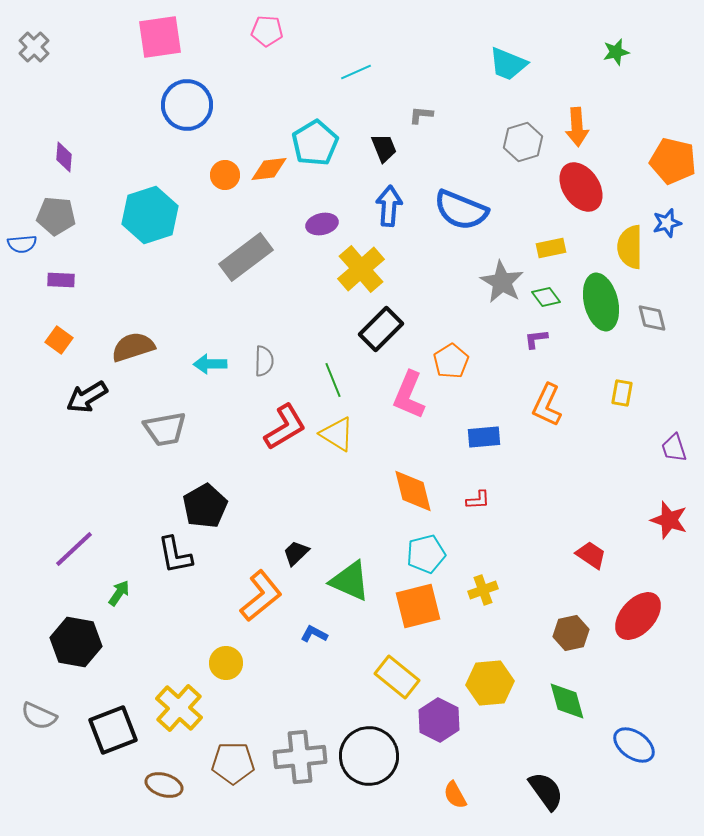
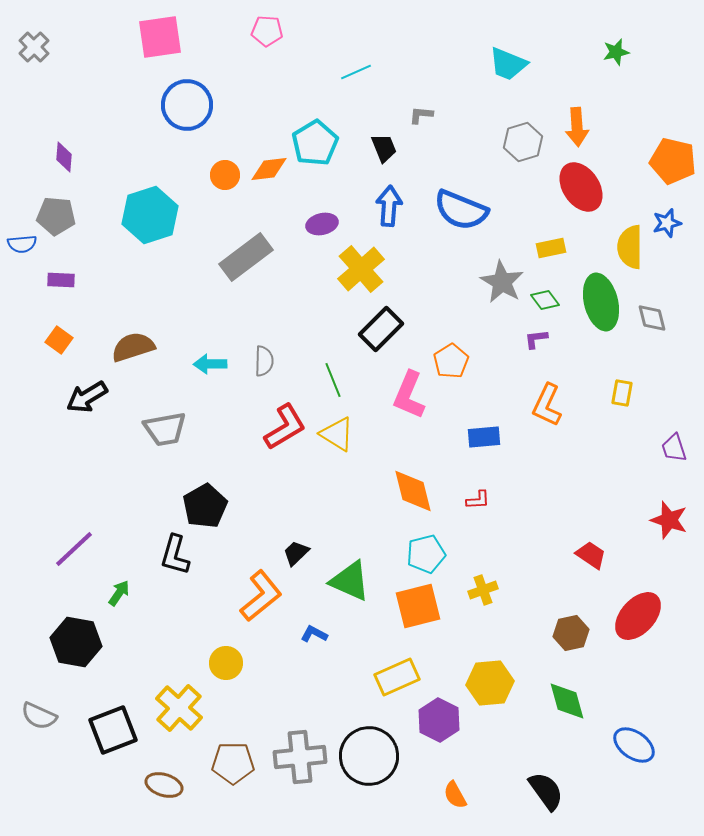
green diamond at (546, 297): moved 1 px left, 3 px down
black L-shape at (175, 555): rotated 27 degrees clockwise
yellow rectangle at (397, 677): rotated 63 degrees counterclockwise
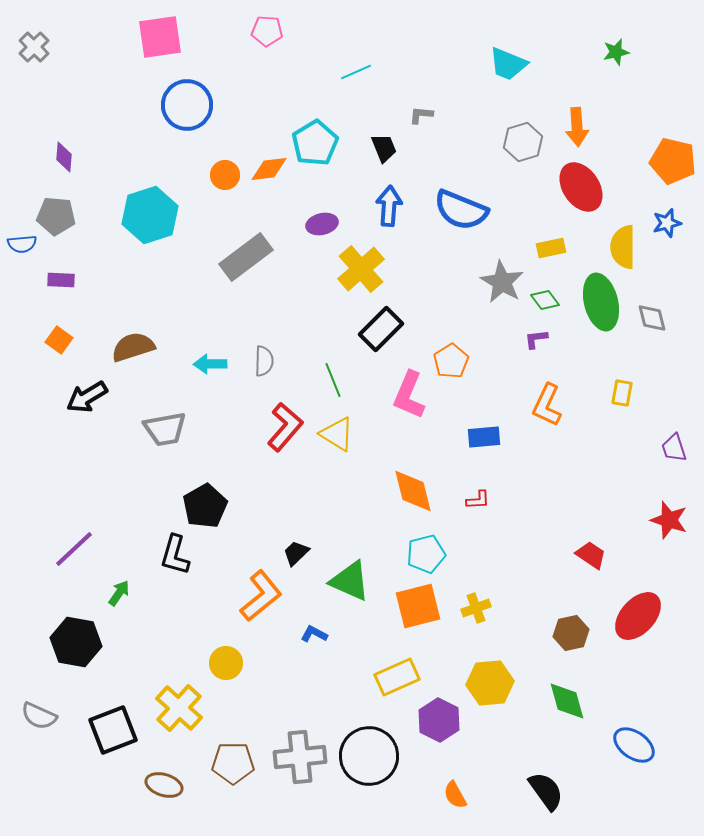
yellow semicircle at (630, 247): moved 7 px left
red L-shape at (285, 427): rotated 18 degrees counterclockwise
yellow cross at (483, 590): moved 7 px left, 18 px down
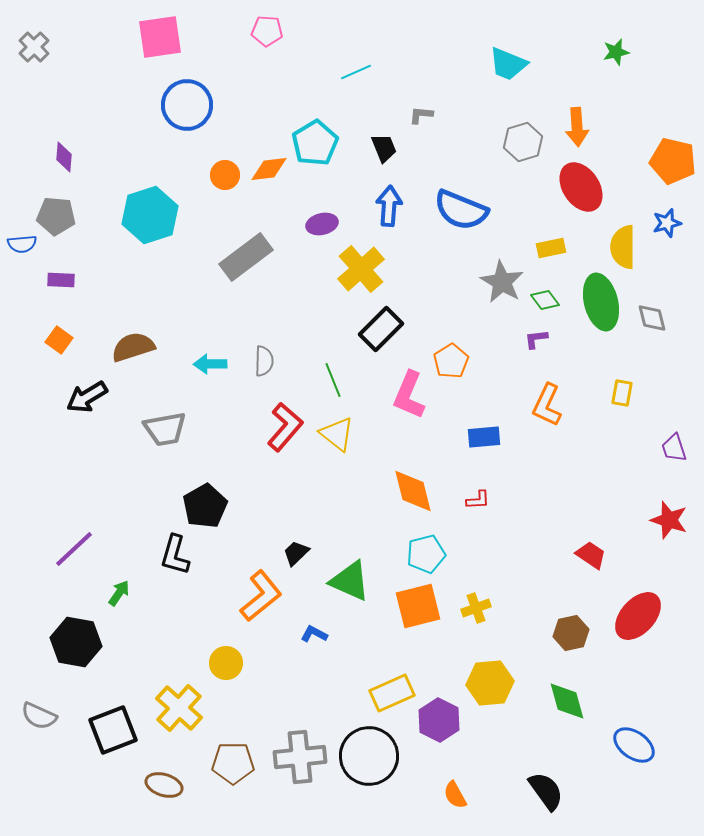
yellow triangle at (337, 434): rotated 6 degrees clockwise
yellow rectangle at (397, 677): moved 5 px left, 16 px down
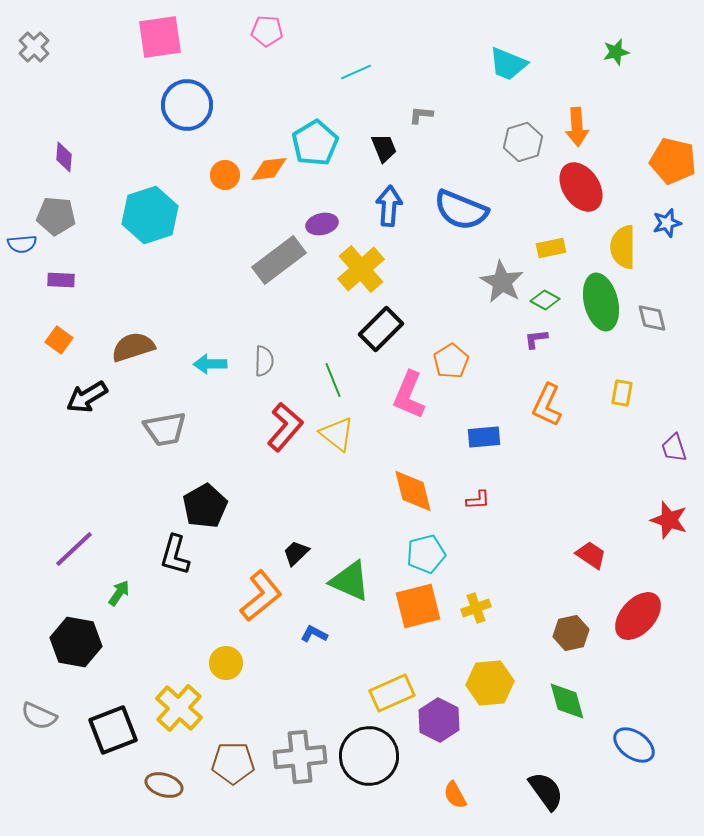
gray rectangle at (246, 257): moved 33 px right, 3 px down
green diamond at (545, 300): rotated 24 degrees counterclockwise
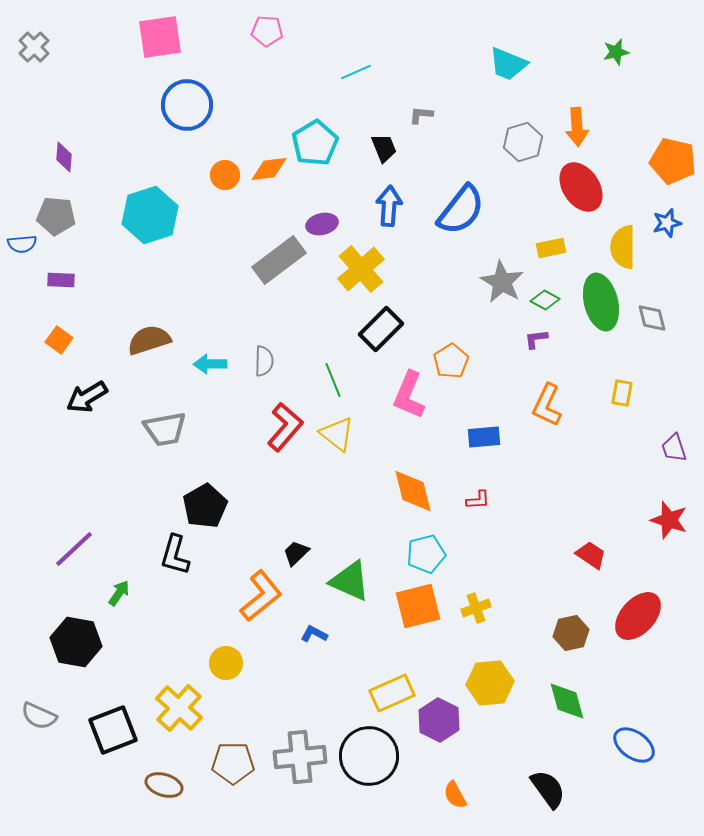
blue semicircle at (461, 210): rotated 74 degrees counterclockwise
brown semicircle at (133, 347): moved 16 px right, 7 px up
black semicircle at (546, 791): moved 2 px right, 2 px up
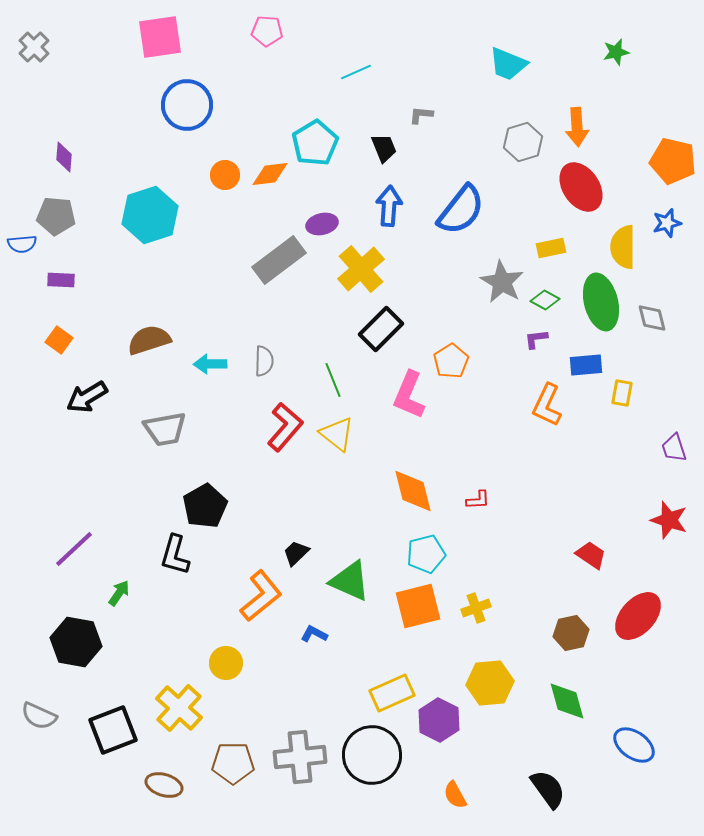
orange diamond at (269, 169): moved 1 px right, 5 px down
blue rectangle at (484, 437): moved 102 px right, 72 px up
black circle at (369, 756): moved 3 px right, 1 px up
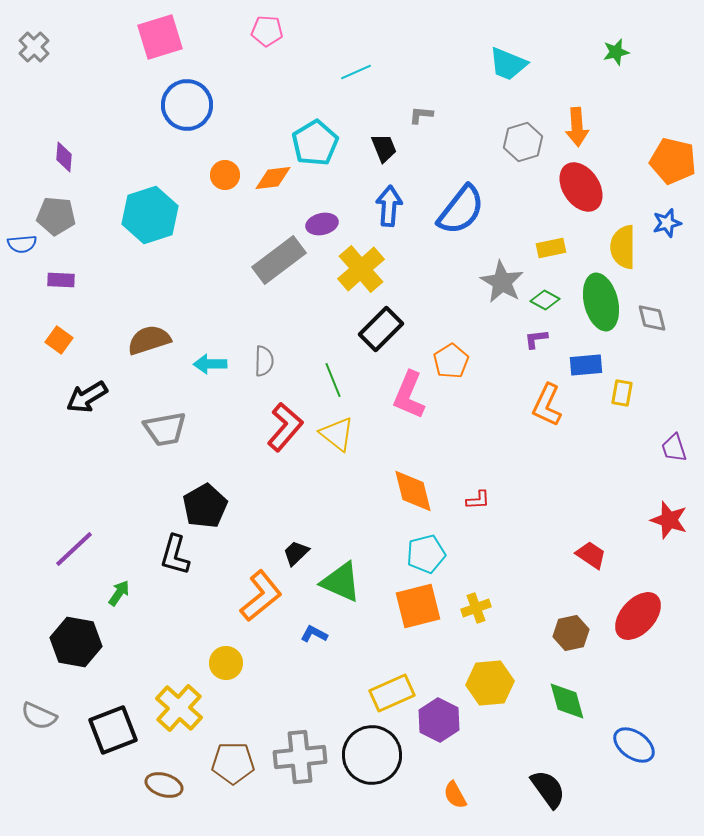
pink square at (160, 37): rotated 9 degrees counterclockwise
orange diamond at (270, 174): moved 3 px right, 4 px down
green triangle at (350, 581): moved 9 px left, 1 px down
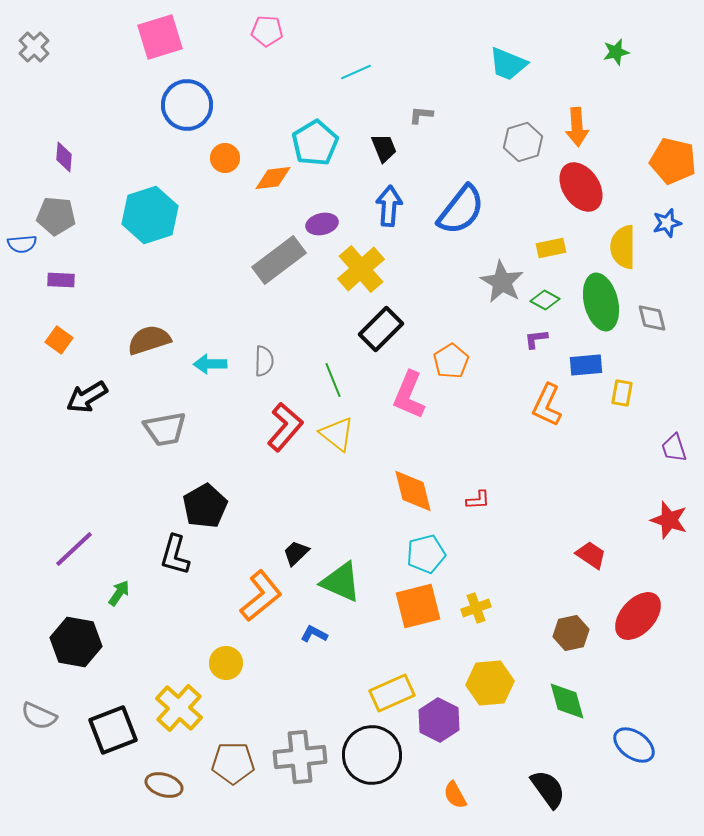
orange circle at (225, 175): moved 17 px up
